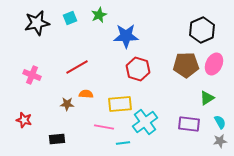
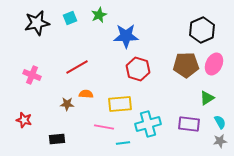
cyan cross: moved 3 px right, 2 px down; rotated 20 degrees clockwise
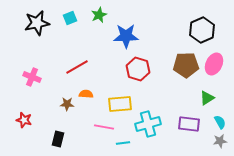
pink cross: moved 2 px down
black rectangle: moved 1 px right; rotated 70 degrees counterclockwise
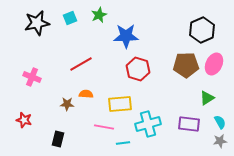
red line: moved 4 px right, 3 px up
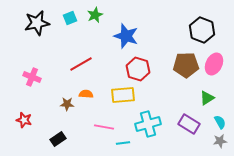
green star: moved 4 px left
black hexagon: rotated 15 degrees counterclockwise
blue star: rotated 20 degrees clockwise
yellow rectangle: moved 3 px right, 9 px up
purple rectangle: rotated 25 degrees clockwise
black rectangle: rotated 42 degrees clockwise
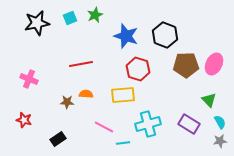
black hexagon: moved 37 px left, 5 px down
red line: rotated 20 degrees clockwise
pink cross: moved 3 px left, 2 px down
green triangle: moved 2 px right, 2 px down; rotated 42 degrees counterclockwise
brown star: moved 2 px up
pink line: rotated 18 degrees clockwise
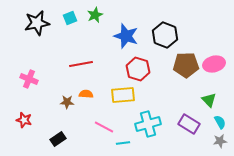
pink ellipse: rotated 50 degrees clockwise
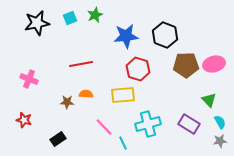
blue star: rotated 25 degrees counterclockwise
pink line: rotated 18 degrees clockwise
cyan line: rotated 72 degrees clockwise
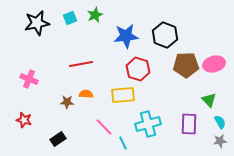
purple rectangle: rotated 60 degrees clockwise
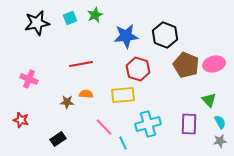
brown pentagon: rotated 25 degrees clockwise
red star: moved 3 px left
